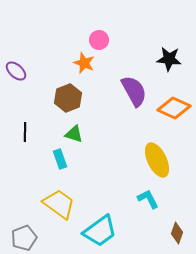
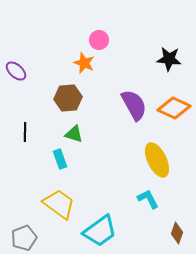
purple semicircle: moved 14 px down
brown hexagon: rotated 16 degrees clockwise
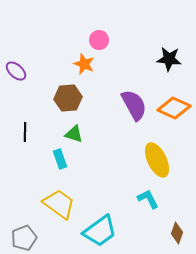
orange star: moved 1 px down
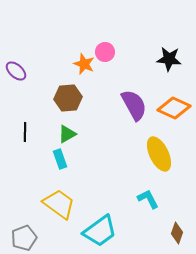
pink circle: moved 6 px right, 12 px down
green triangle: moved 7 px left; rotated 48 degrees counterclockwise
yellow ellipse: moved 2 px right, 6 px up
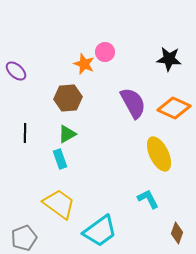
purple semicircle: moved 1 px left, 2 px up
black line: moved 1 px down
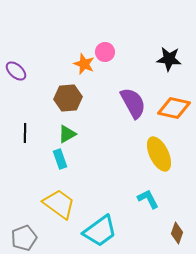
orange diamond: rotated 12 degrees counterclockwise
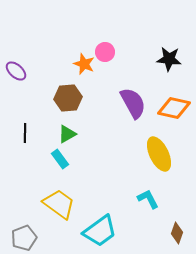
cyan rectangle: rotated 18 degrees counterclockwise
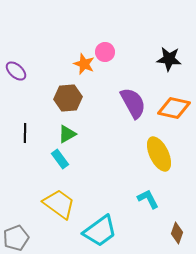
gray pentagon: moved 8 px left
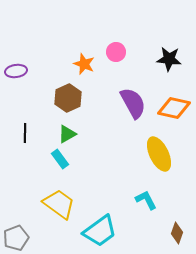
pink circle: moved 11 px right
purple ellipse: rotated 50 degrees counterclockwise
brown hexagon: rotated 20 degrees counterclockwise
cyan L-shape: moved 2 px left, 1 px down
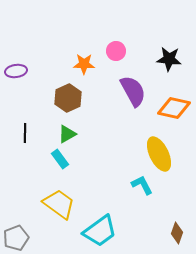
pink circle: moved 1 px up
orange star: rotated 20 degrees counterclockwise
purple semicircle: moved 12 px up
cyan L-shape: moved 4 px left, 15 px up
